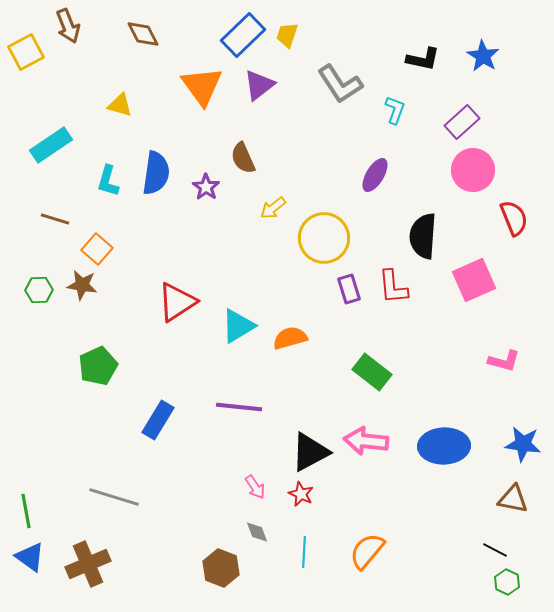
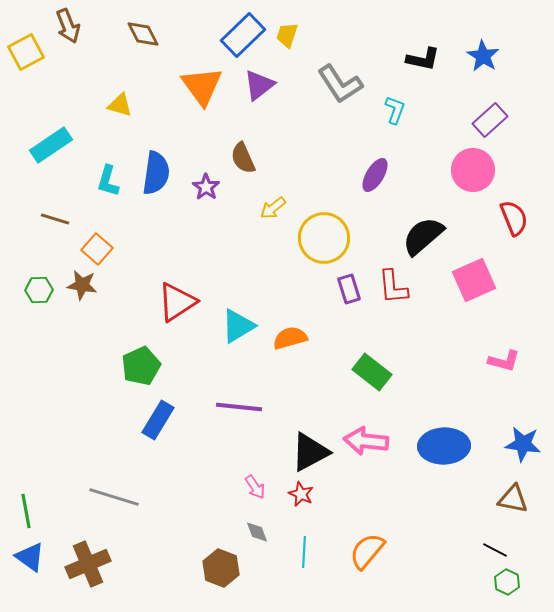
purple rectangle at (462, 122): moved 28 px right, 2 px up
black semicircle at (423, 236): rotated 45 degrees clockwise
green pentagon at (98, 366): moved 43 px right
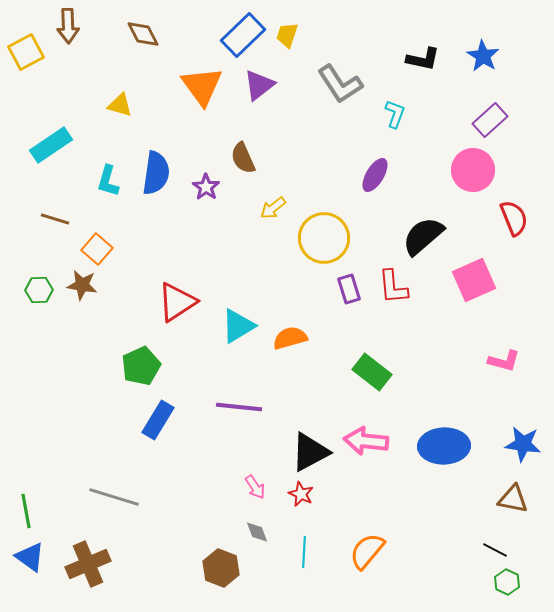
brown arrow at (68, 26): rotated 20 degrees clockwise
cyan L-shape at (395, 110): moved 4 px down
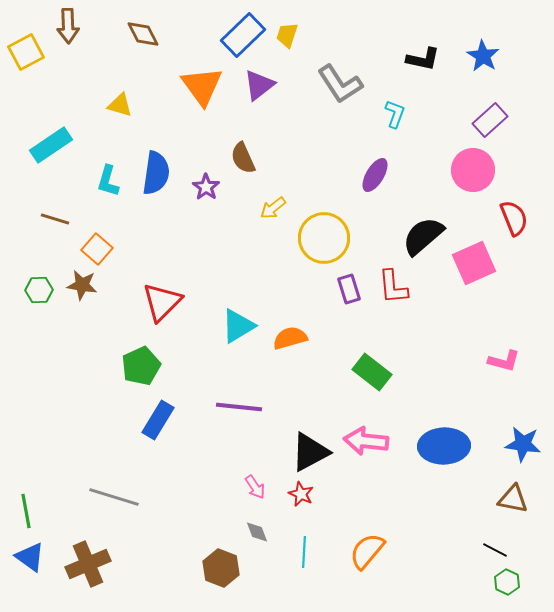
pink square at (474, 280): moved 17 px up
red triangle at (177, 302): moved 15 px left; rotated 12 degrees counterclockwise
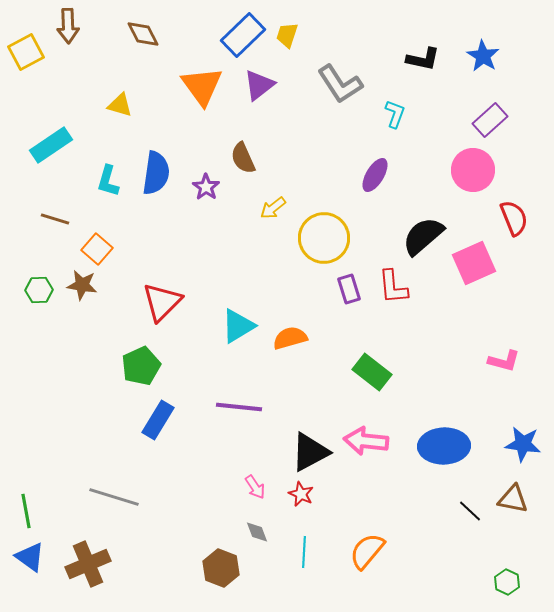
black line at (495, 550): moved 25 px left, 39 px up; rotated 15 degrees clockwise
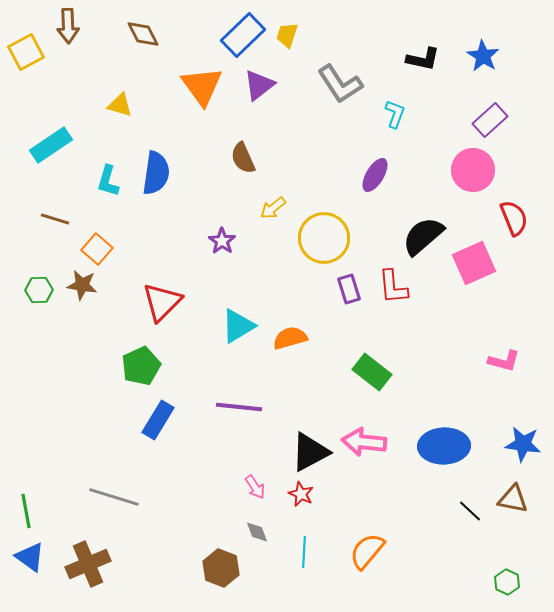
purple star at (206, 187): moved 16 px right, 54 px down
pink arrow at (366, 441): moved 2 px left, 1 px down
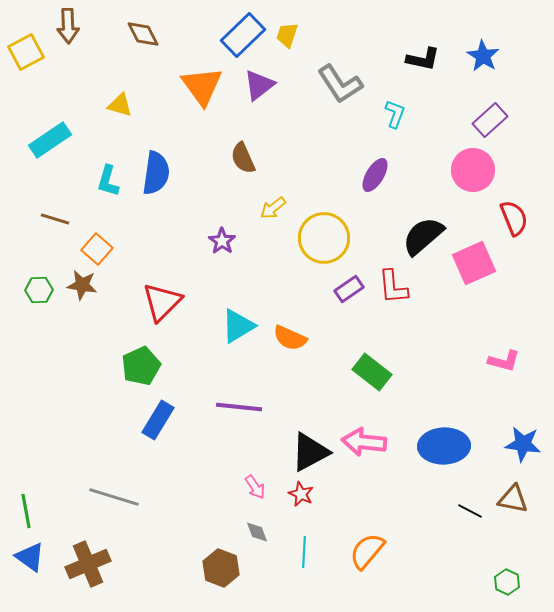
cyan rectangle at (51, 145): moved 1 px left, 5 px up
purple rectangle at (349, 289): rotated 72 degrees clockwise
orange semicircle at (290, 338): rotated 140 degrees counterclockwise
black line at (470, 511): rotated 15 degrees counterclockwise
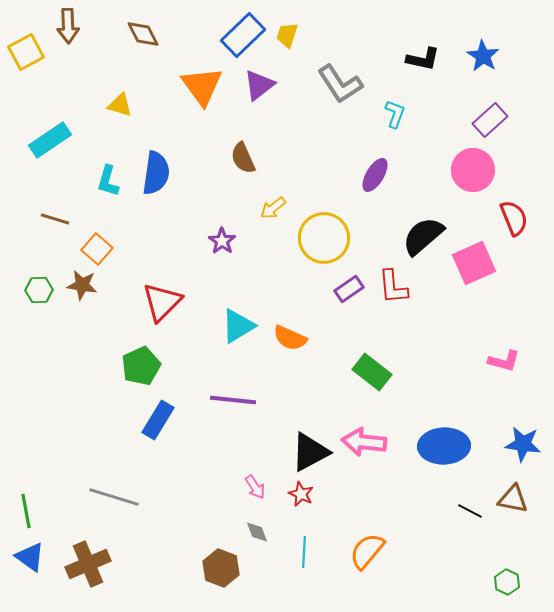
purple line at (239, 407): moved 6 px left, 7 px up
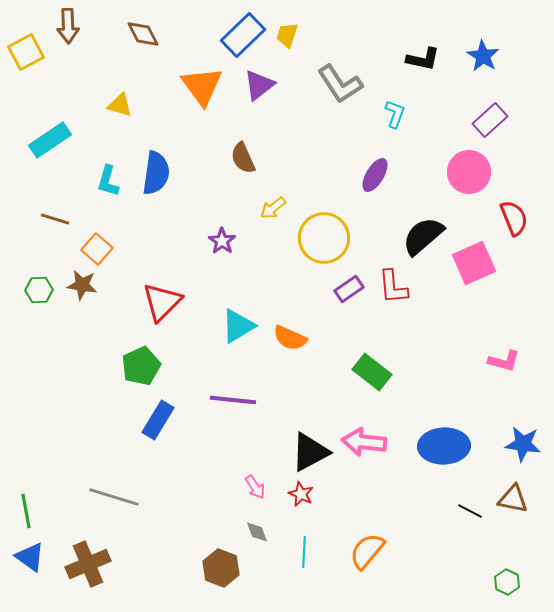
pink circle at (473, 170): moved 4 px left, 2 px down
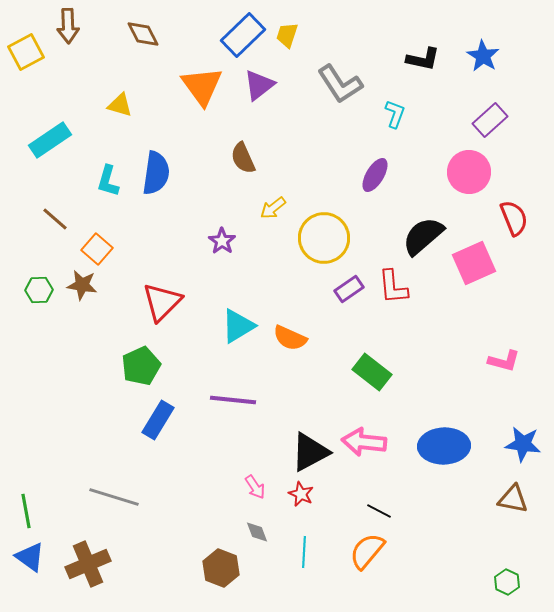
brown line at (55, 219): rotated 24 degrees clockwise
black line at (470, 511): moved 91 px left
